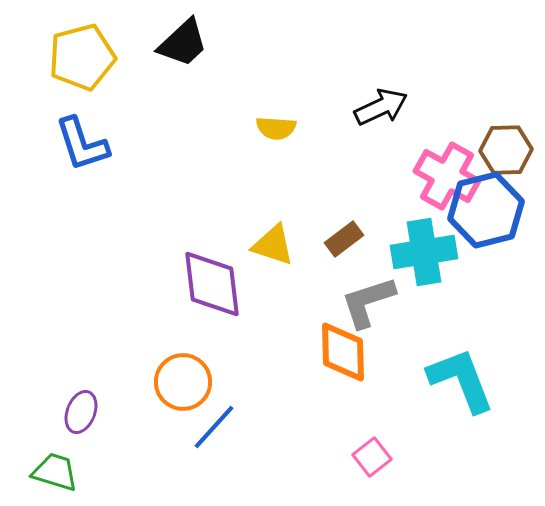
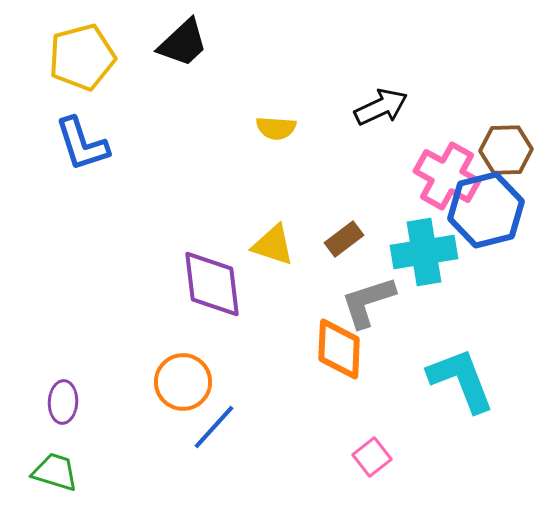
orange diamond: moved 4 px left, 3 px up; rotated 4 degrees clockwise
purple ellipse: moved 18 px left, 10 px up; rotated 18 degrees counterclockwise
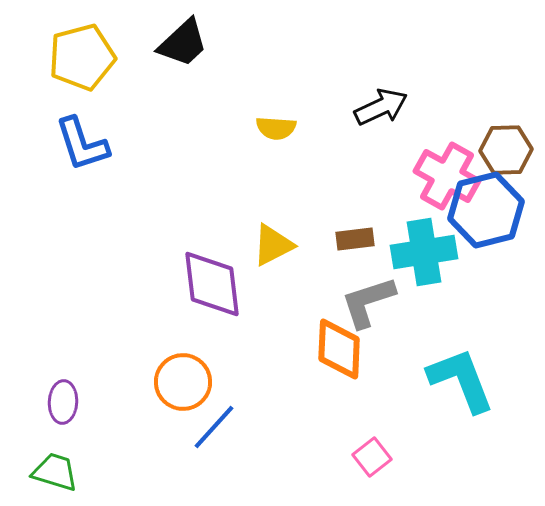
brown rectangle: moved 11 px right; rotated 30 degrees clockwise
yellow triangle: rotated 45 degrees counterclockwise
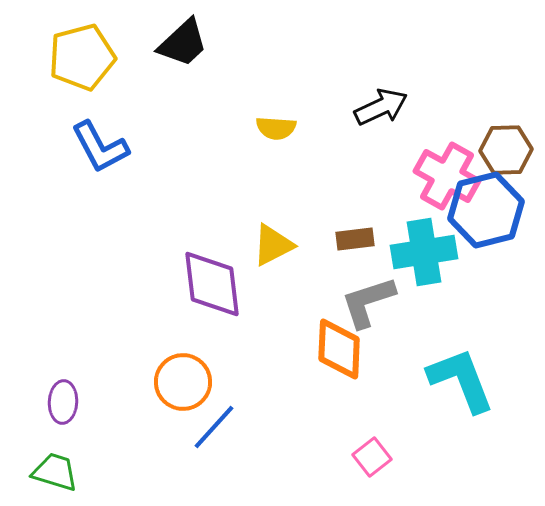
blue L-shape: moved 18 px right, 3 px down; rotated 10 degrees counterclockwise
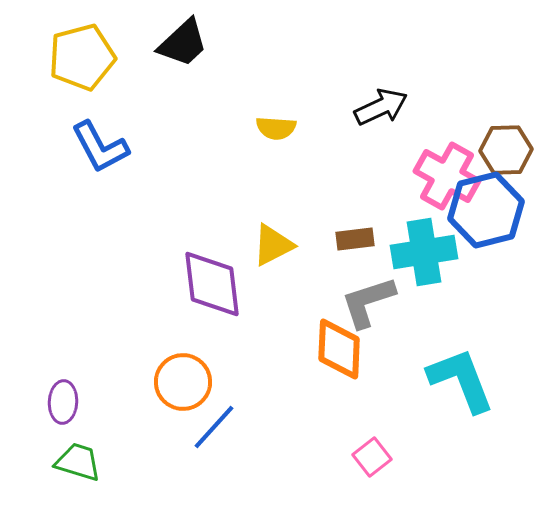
green trapezoid: moved 23 px right, 10 px up
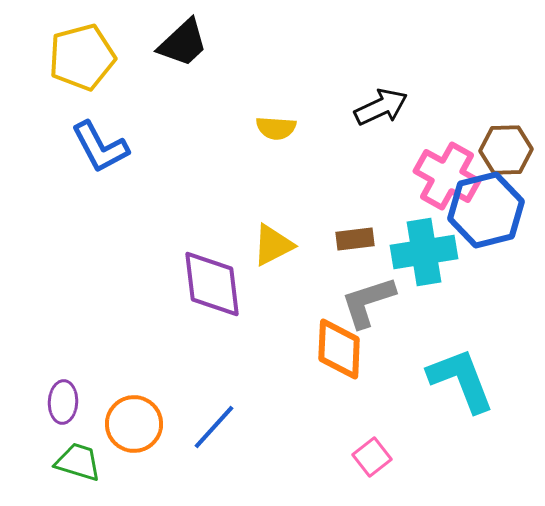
orange circle: moved 49 px left, 42 px down
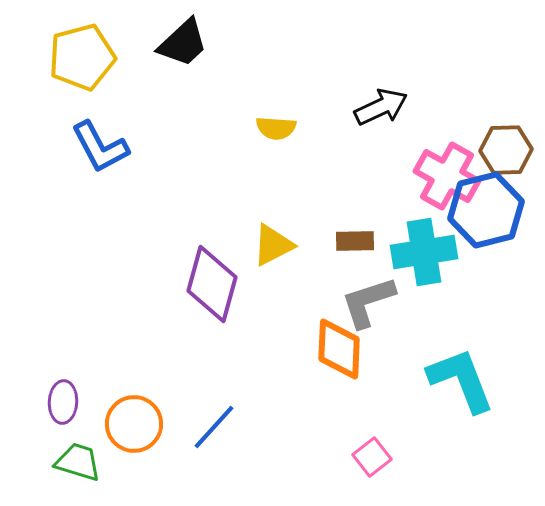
brown rectangle: moved 2 px down; rotated 6 degrees clockwise
purple diamond: rotated 22 degrees clockwise
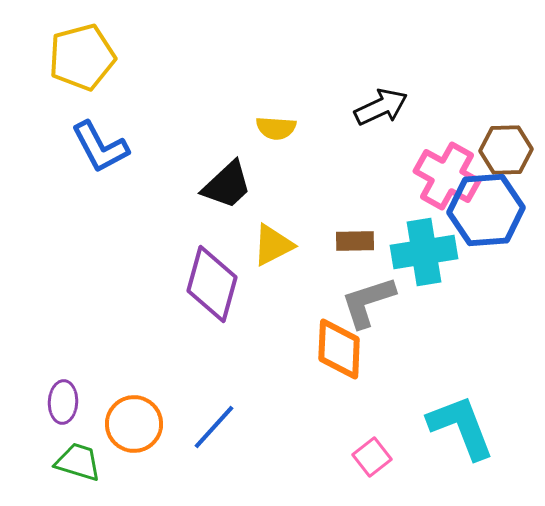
black trapezoid: moved 44 px right, 142 px down
blue hexagon: rotated 10 degrees clockwise
cyan L-shape: moved 47 px down
